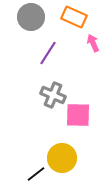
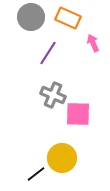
orange rectangle: moved 6 px left, 1 px down
pink square: moved 1 px up
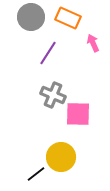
yellow circle: moved 1 px left, 1 px up
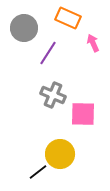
gray circle: moved 7 px left, 11 px down
pink square: moved 5 px right
yellow circle: moved 1 px left, 3 px up
black line: moved 2 px right, 2 px up
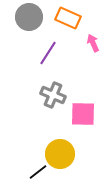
gray circle: moved 5 px right, 11 px up
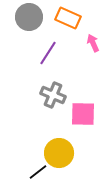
yellow circle: moved 1 px left, 1 px up
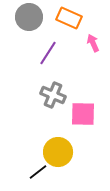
orange rectangle: moved 1 px right
yellow circle: moved 1 px left, 1 px up
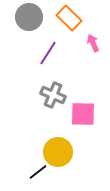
orange rectangle: rotated 20 degrees clockwise
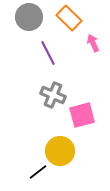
purple line: rotated 60 degrees counterclockwise
pink square: moved 1 px left, 1 px down; rotated 16 degrees counterclockwise
yellow circle: moved 2 px right, 1 px up
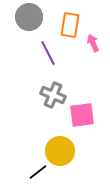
orange rectangle: moved 1 px right, 7 px down; rotated 55 degrees clockwise
pink square: rotated 8 degrees clockwise
